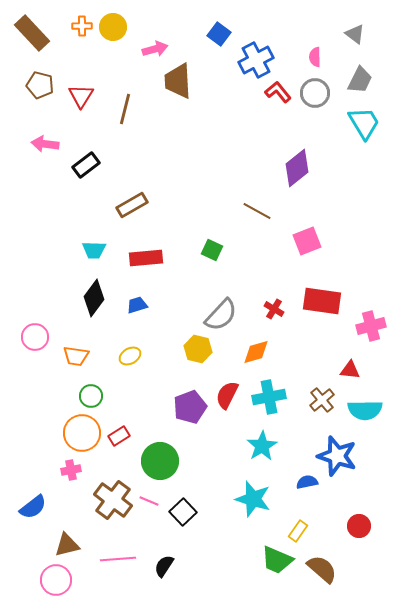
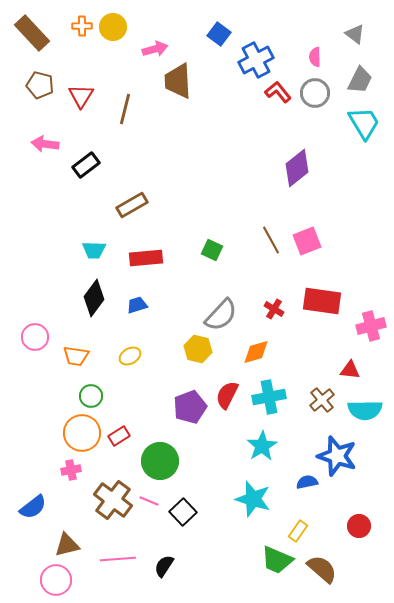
brown line at (257, 211): moved 14 px right, 29 px down; rotated 32 degrees clockwise
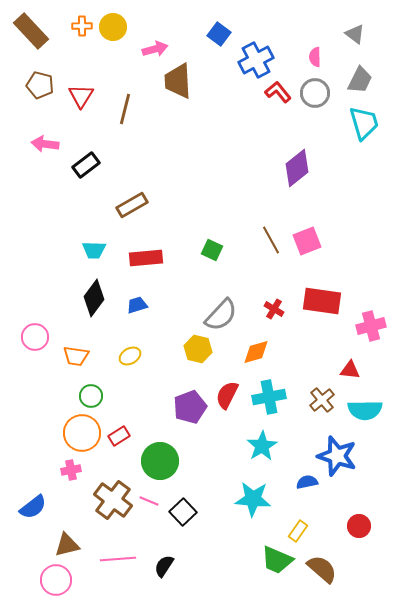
brown rectangle at (32, 33): moved 1 px left, 2 px up
cyan trapezoid at (364, 123): rotated 15 degrees clockwise
cyan star at (253, 499): rotated 12 degrees counterclockwise
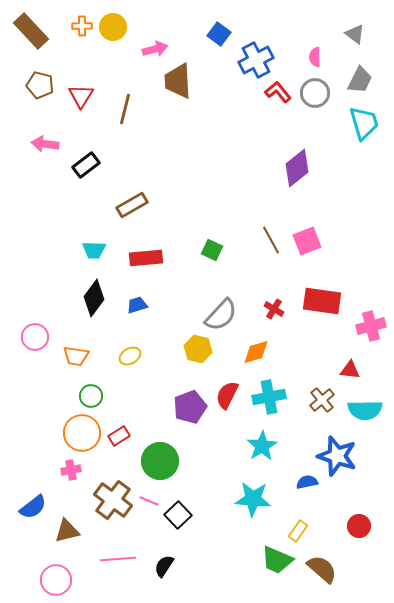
black square at (183, 512): moved 5 px left, 3 px down
brown triangle at (67, 545): moved 14 px up
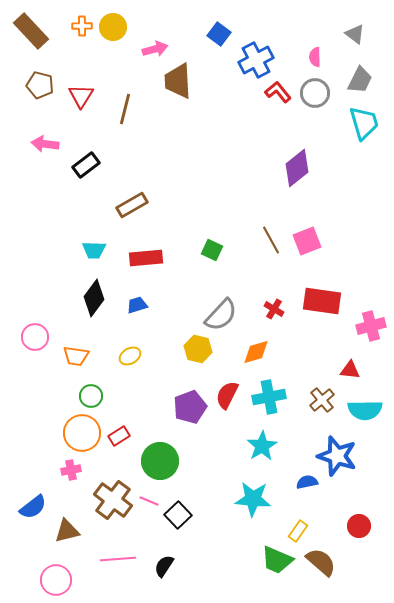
brown semicircle at (322, 569): moved 1 px left, 7 px up
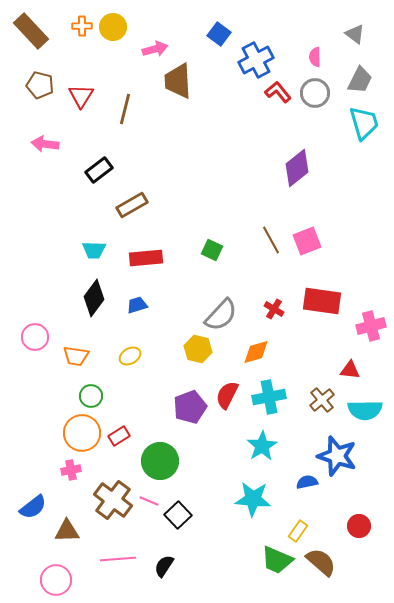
black rectangle at (86, 165): moved 13 px right, 5 px down
brown triangle at (67, 531): rotated 12 degrees clockwise
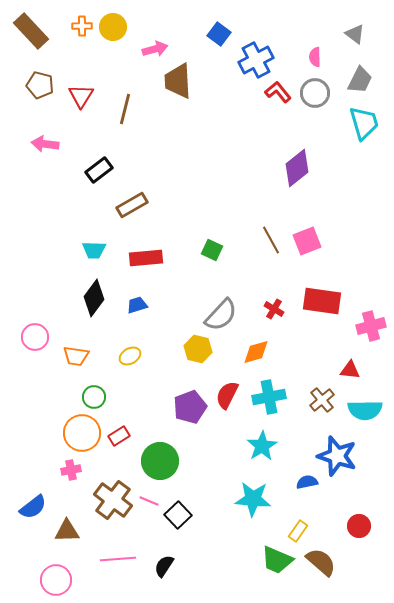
green circle at (91, 396): moved 3 px right, 1 px down
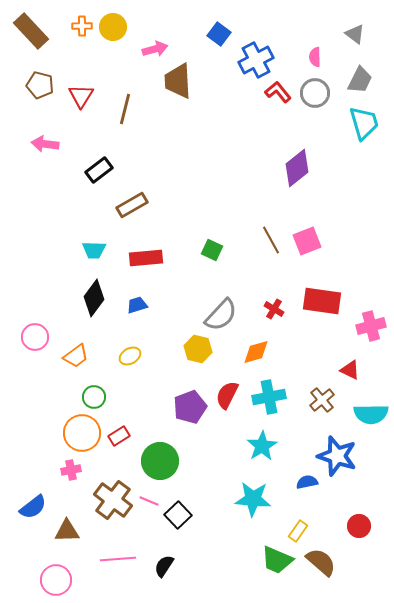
orange trapezoid at (76, 356): rotated 44 degrees counterclockwise
red triangle at (350, 370): rotated 20 degrees clockwise
cyan semicircle at (365, 410): moved 6 px right, 4 px down
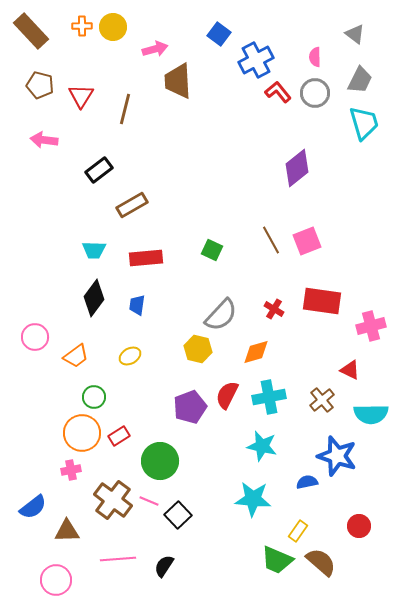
pink arrow at (45, 144): moved 1 px left, 4 px up
blue trapezoid at (137, 305): rotated 65 degrees counterclockwise
cyan star at (262, 446): rotated 28 degrees counterclockwise
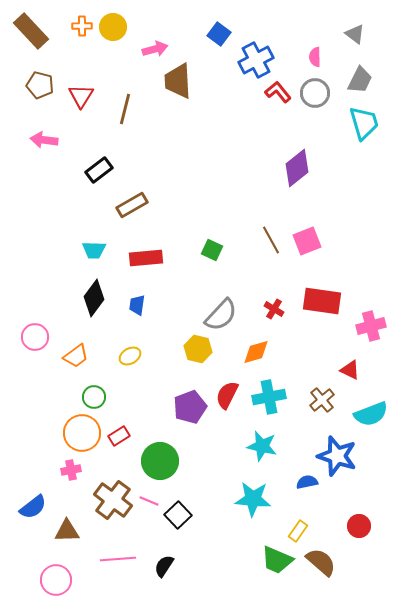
cyan semicircle at (371, 414): rotated 20 degrees counterclockwise
